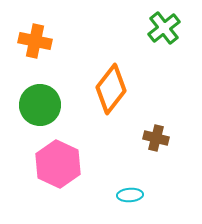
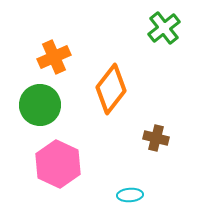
orange cross: moved 19 px right, 16 px down; rotated 36 degrees counterclockwise
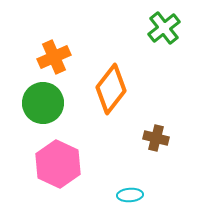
green circle: moved 3 px right, 2 px up
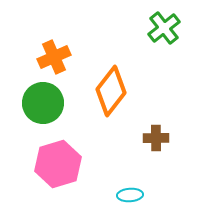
orange diamond: moved 2 px down
brown cross: rotated 15 degrees counterclockwise
pink hexagon: rotated 18 degrees clockwise
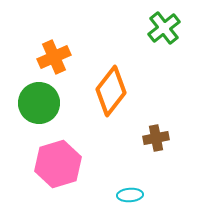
green circle: moved 4 px left
brown cross: rotated 10 degrees counterclockwise
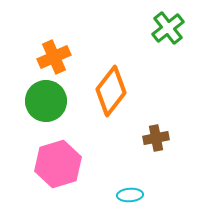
green cross: moved 4 px right
green circle: moved 7 px right, 2 px up
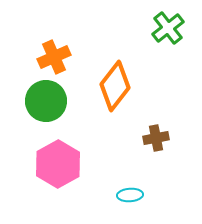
orange diamond: moved 4 px right, 5 px up
pink hexagon: rotated 12 degrees counterclockwise
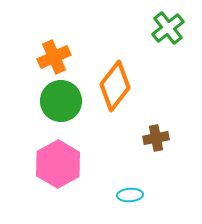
green circle: moved 15 px right
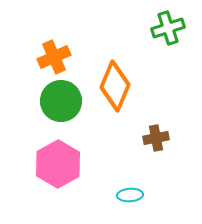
green cross: rotated 20 degrees clockwise
orange diamond: rotated 15 degrees counterclockwise
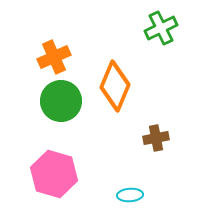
green cross: moved 7 px left; rotated 8 degrees counterclockwise
pink hexagon: moved 4 px left, 10 px down; rotated 15 degrees counterclockwise
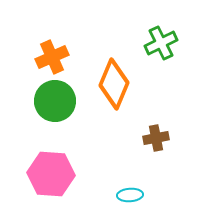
green cross: moved 15 px down
orange cross: moved 2 px left
orange diamond: moved 1 px left, 2 px up
green circle: moved 6 px left
pink hexagon: moved 3 px left; rotated 12 degrees counterclockwise
